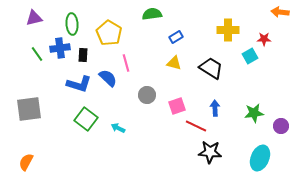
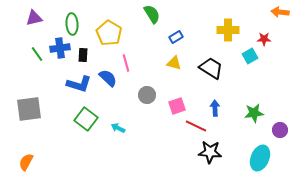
green semicircle: rotated 66 degrees clockwise
purple circle: moved 1 px left, 4 px down
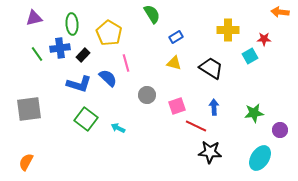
black rectangle: rotated 40 degrees clockwise
blue arrow: moved 1 px left, 1 px up
cyan ellipse: rotated 10 degrees clockwise
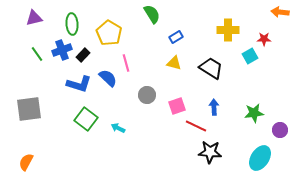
blue cross: moved 2 px right, 2 px down; rotated 12 degrees counterclockwise
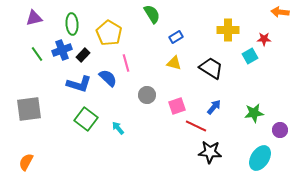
blue arrow: rotated 42 degrees clockwise
cyan arrow: rotated 24 degrees clockwise
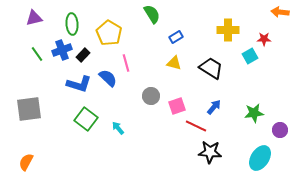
gray circle: moved 4 px right, 1 px down
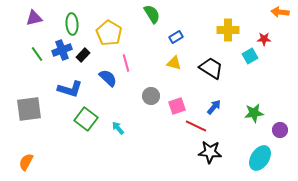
blue L-shape: moved 9 px left, 5 px down
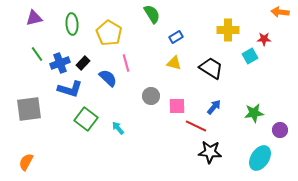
blue cross: moved 2 px left, 13 px down
black rectangle: moved 8 px down
pink square: rotated 18 degrees clockwise
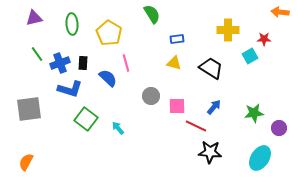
blue rectangle: moved 1 px right, 2 px down; rotated 24 degrees clockwise
black rectangle: rotated 40 degrees counterclockwise
purple circle: moved 1 px left, 2 px up
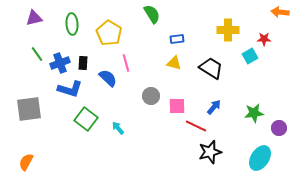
black star: rotated 20 degrees counterclockwise
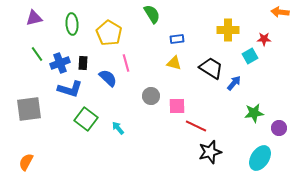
blue arrow: moved 20 px right, 24 px up
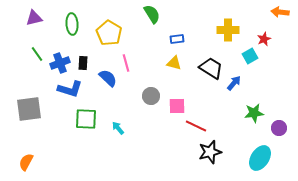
red star: rotated 24 degrees counterclockwise
green square: rotated 35 degrees counterclockwise
